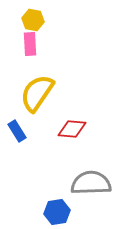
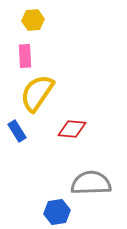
yellow hexagon: rotated 15 degrees counterclockwise
pink rectangle: moved 5 px left, 12 px down
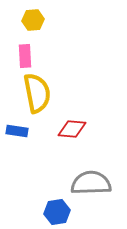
yellow semicircle: rotated 135 degrees clockwise
blue rectangle: rotated 50 degrees counterclockwise
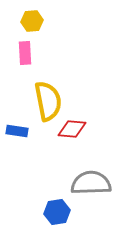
yellow hexagon: moved 1 px left, 1 px down
pink rectangle: moved 3 px up
yellow semicircle: moved 11 px right, 8 px down
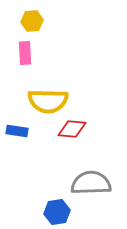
yellow semicircle: rotated 102 degrees clockwise
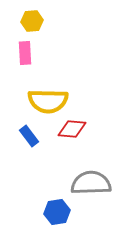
blue rectangle: moved 12 px right, 5 px down; rotated 45 degrees clockwise
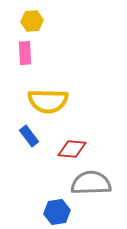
red diamond: moved 20 px down
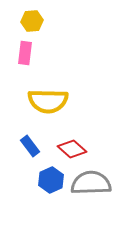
pink rectangle: rotated 10 degrees clockwise
blue rectangle: moved 1 px right, 10 px down
red diamond: rotated 36 degrees clockwise
blue hexagon: moved 6 px left, 32 px up; rotated 15 degrees counterclockwise
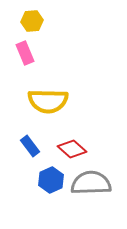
pink rectangle: rotated 30 degrees counterclockwise
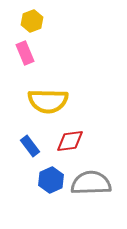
yellow hexagon: rotated 15 degrees counterclockwise
red diamond: moved 2 px left, 8 px up; rotated 48 degrees counterclockwise
